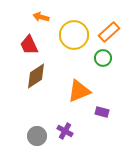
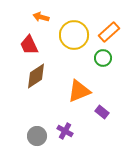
purple rectangle: rotated 24 degrees clockwise
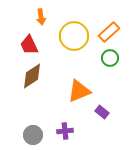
orange arrow: rotated 112 degrees counterclockwise
yellow circle: moved 1 px down
green circle: moved 7 px right
brown diamond: moved 4 px left
purple cross: rotated 35 degrees counterclockwise
gray circle: moved 4 px left, 1 px up
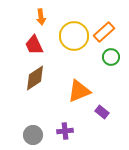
orange rectangle: moved 5 px left
red trapezoid: moved 5 px right
green circle: moved 1 px right, 1 px up
brown diamond: moved 3 px right, 2 px down
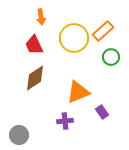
orange rectangle: moved 1 px left, 1 px up
yellow circle: moved 2 px down
orange triangle: moved 1 px left, 1 px down
purple rectangle: rotated 16 degrees clockwise
purple cross: moved 10 px up
gray circle: moved 14 px left
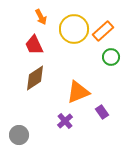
orange arrow: rotated 21 degrees counterclockwise
yellow circle: moved 9 px up
purple cross: rotated 35 degrees counterclockwise
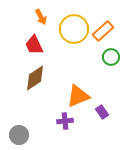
orange triangle: moved 4 px down
purple cross: rotated 35 degrees clockwise
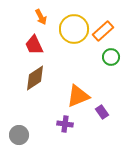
purple cross: moved 3 px down; rotated 14 degrees clockwise
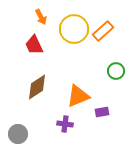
green circle: moved 5 px right, 14 px down
brown diamond: moved 2 px right, 9 px down
purple rectangle: rotated 64 degrees counterclockwise
gray circle: moved 1 px left, 1 px up
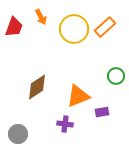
orange rectangle: moved 2 px right, 4 px up
red trapezoid: moved 20 px left, 18 px up; rotated 135 degrees counterclockwise
green circle: moved 5 px down
